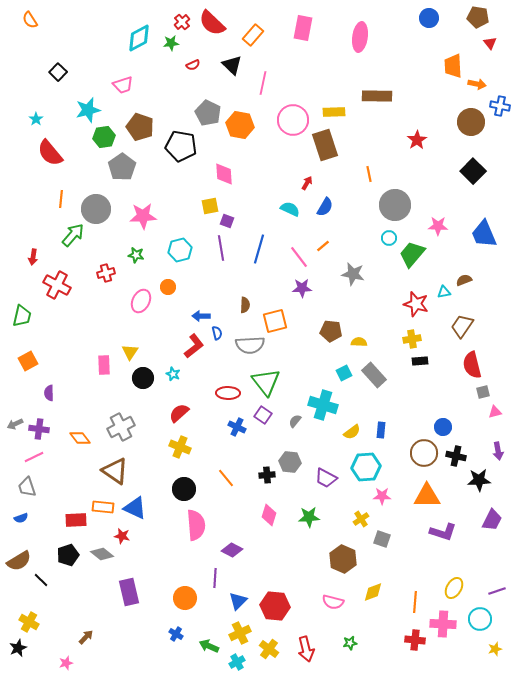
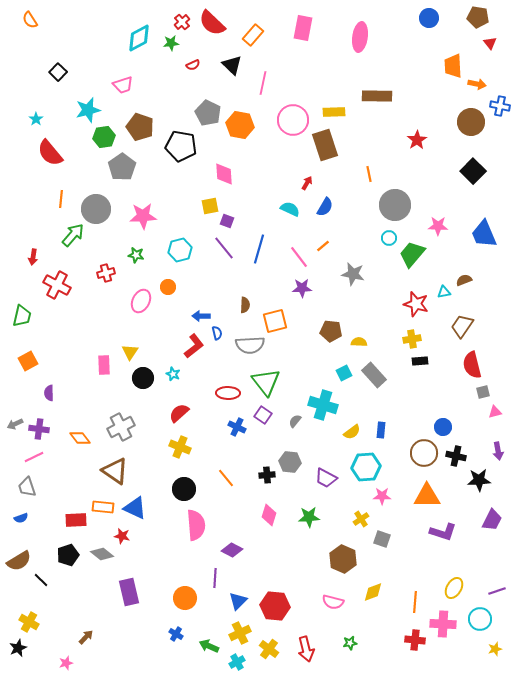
purple line at (221, 248): moved 3 px right; rotated 30 degrees counterclockwise
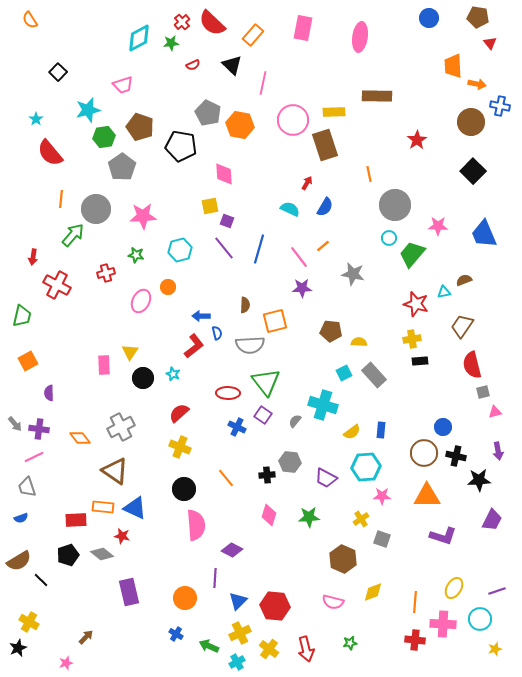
gray arrow at (15, 424): rotated 105 degrees counterclockwise
purple L-shape at (443, 532): moved 4 px down
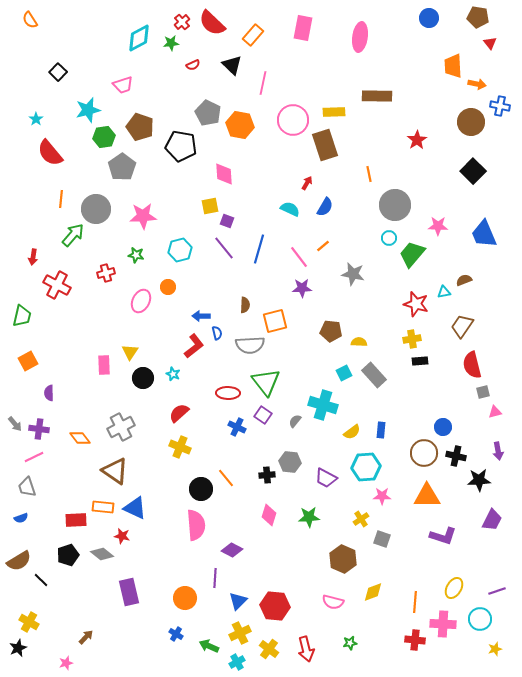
black circle at (184, 489): moved 17 px right
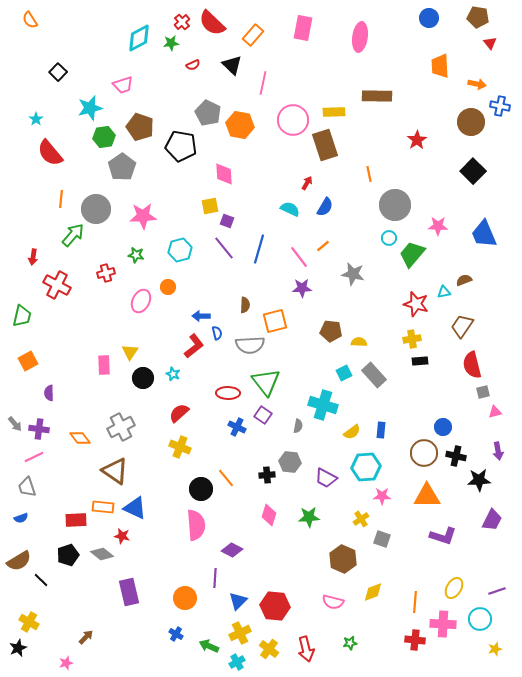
orange trapezoid at (453, 66): moved 13 px left
cyan star at (88, 110): moved 2 px right, 2 px up
gray semicircle at (295, 421): moved 3 px right, 5 px down; rotated 152 degrees clockwise
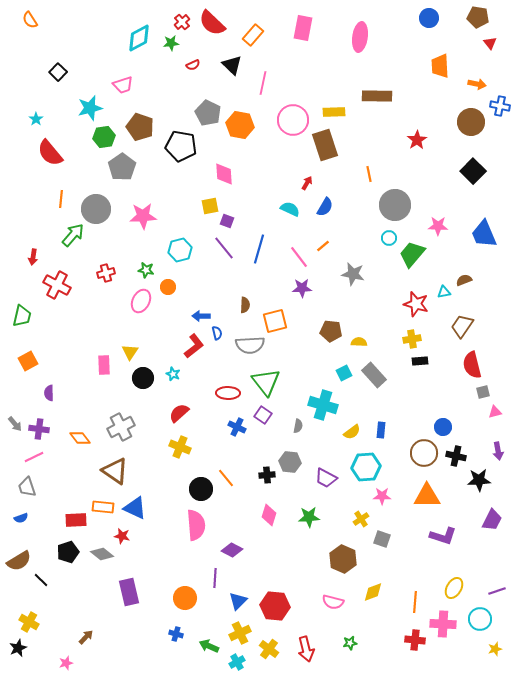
green star at (136, 255): moved 10 px right, 15 px down
black pentagon at (68, 555): moved 3 px up
blue cross at (176, 634): rotated 16 degrees counterclockwise
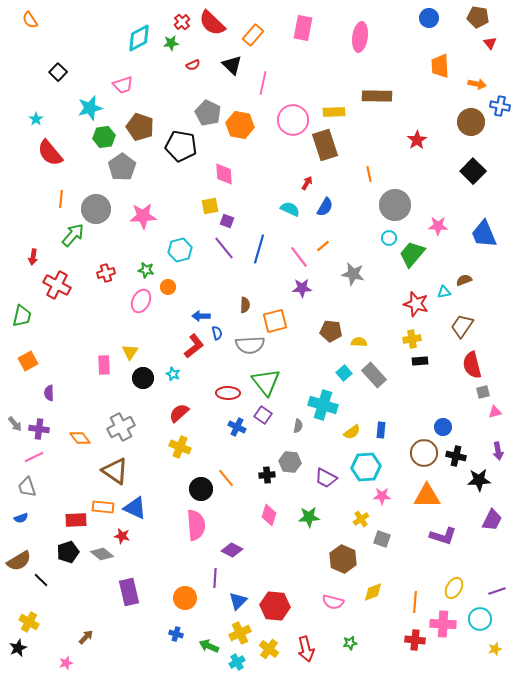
cyan square at (344, 373): rotated 14 degrees counterclockwise
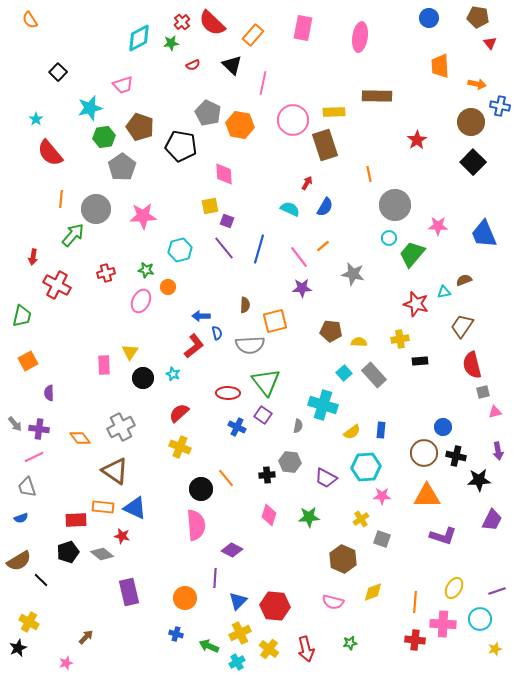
black square at (473, 171): moved 9 px up
yellow cross at (412, 339): moved 12 px left
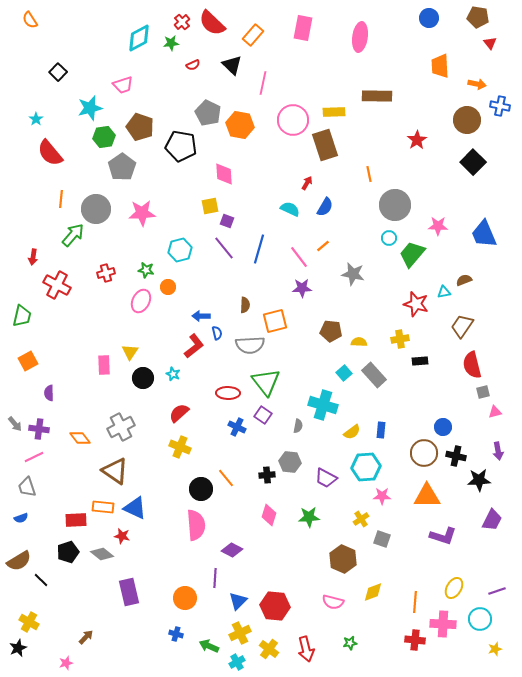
brown circle at (471, 122): moved 4 px left, 2 px up
pink star at (143, 216): moved 1 px left, 3 px up
